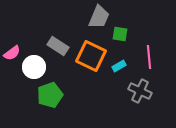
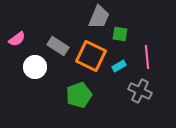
pink semicircle: moved 5 px right, 14 px up
pink line: moved 2 px left
white circle: moved 1 px right
green pentagon: moved 29 px right
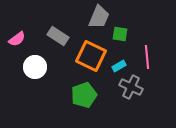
gray rectangle: moved 10 px up
gray cross: moved 9 px left, 4 px up
green pentagon: moved 5 px right
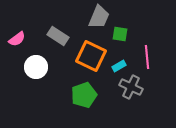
white circle: moved 1 px right
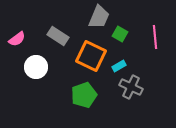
green square: rotated 21 degrees clockwise
pink line: moved 8 px right, 20 px up
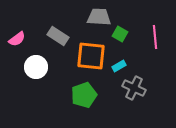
gray trapezoid: rotated 110 degrees counterclockwise
orange square: rotated 20 degrees counterclockwise
gray cross: moved 3 px right, 1 px down
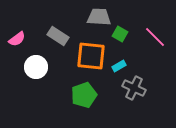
pink line: rotated 40 degrees counterclockwise
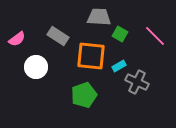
pink line: moved 1 px up
gray cross: moved 3 px right, 6 px up
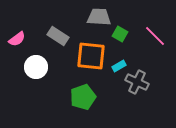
green pentagon: moved 1 px left, 2 px down
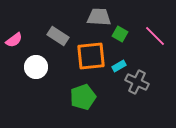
pink semicircle: moved 3 px left, 1 px down
orange square: rotated 12 degrees counterclockwise
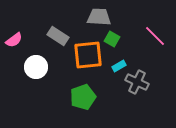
green square: moved 8 px left, 5 px down
orange square: moved 3 px left, 1 px up
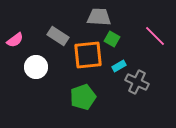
pink semicircle: moved 1 px right
